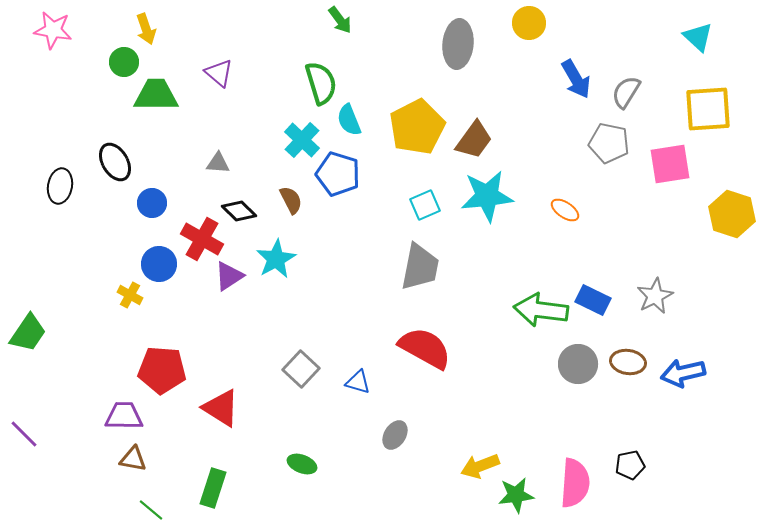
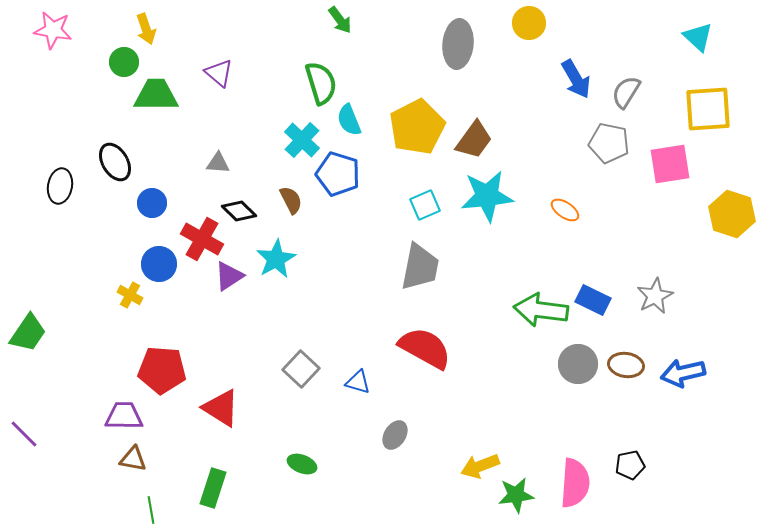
brown ellipse at (628, 362): moved 2 px left, 3 px down
green line at (151, 510): rotated 40 degrees clockwise
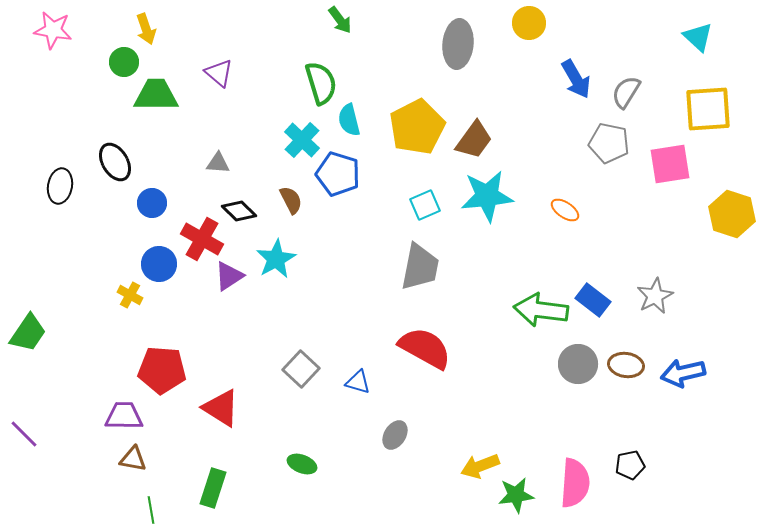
cyan semicircle at (349, 120): rotated 8 degrees clockwise
blue rectangle at (593, 300): rotated 12 degrees clockwise
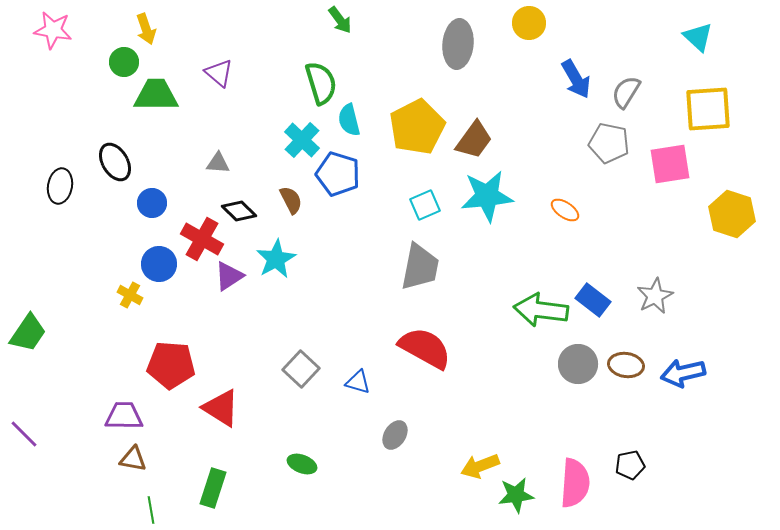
red pentagon at (162, 370): moved 9 px right, 5 px up
